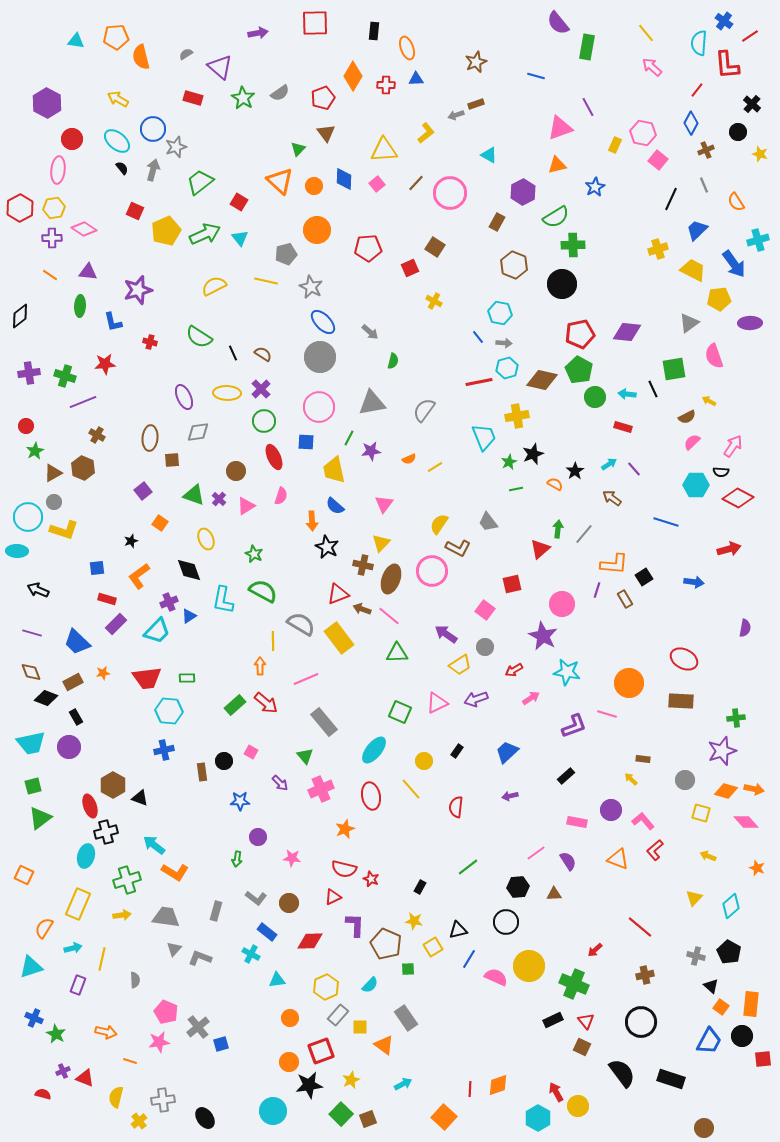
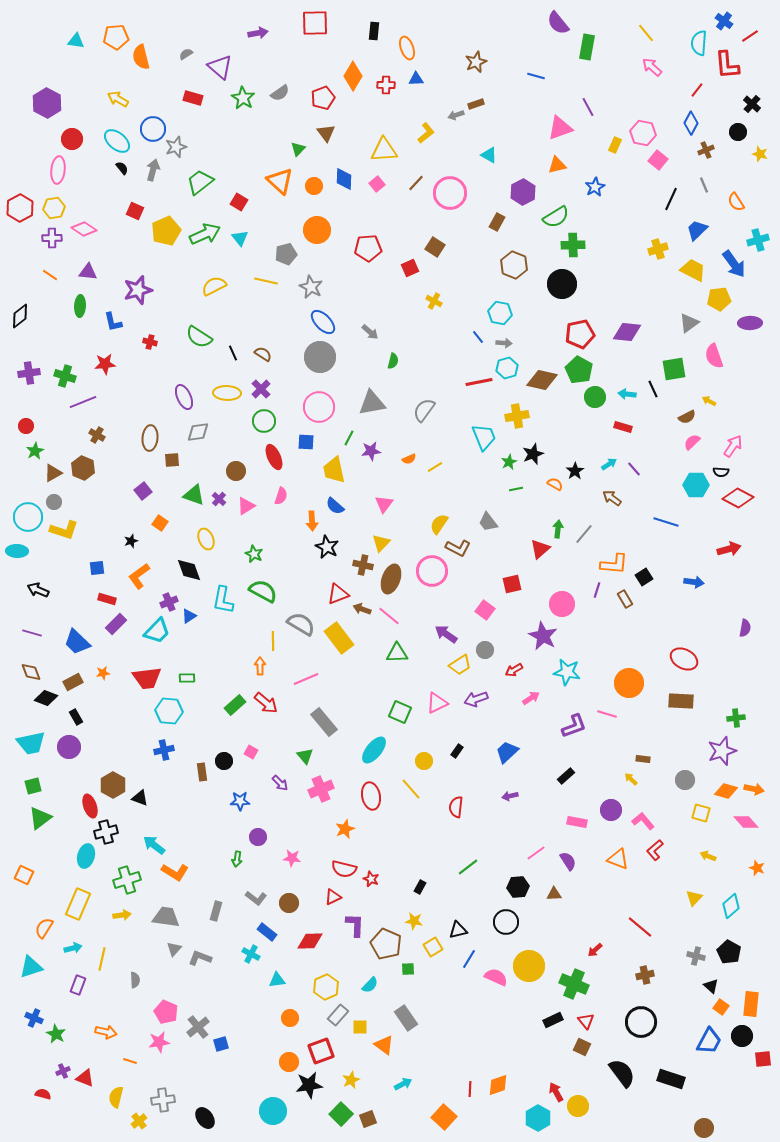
gray circle at (485, 647): moved 3 px down
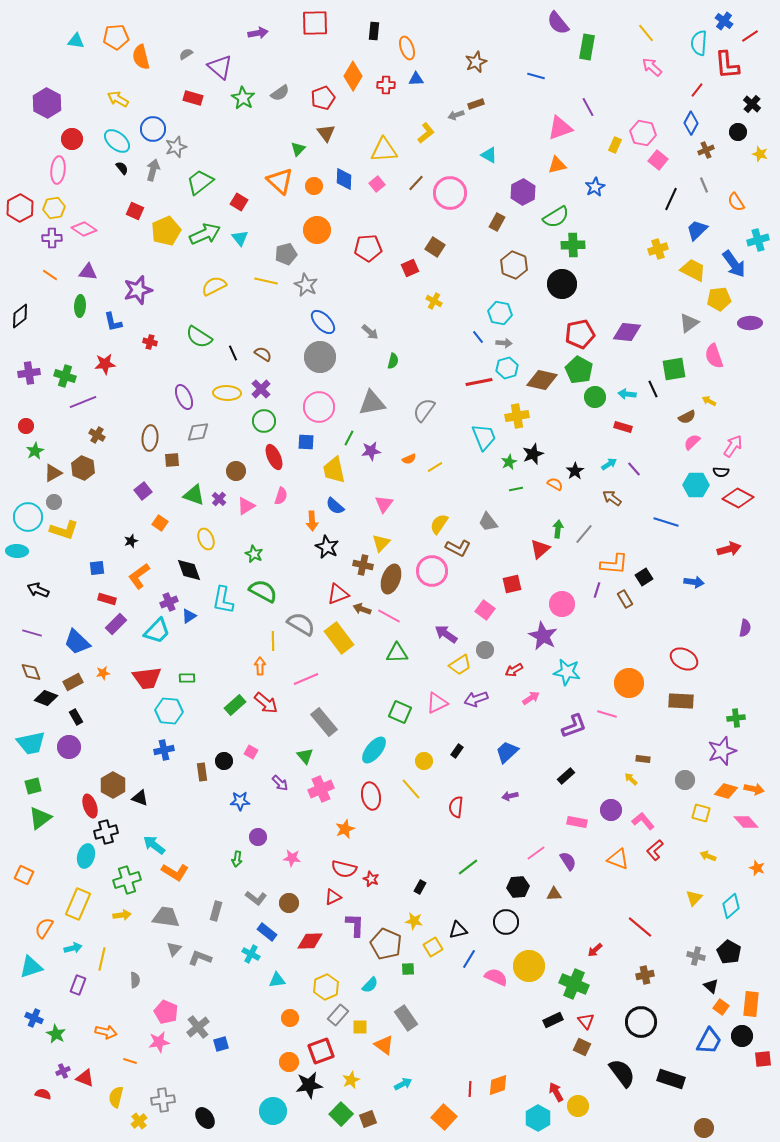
gray star at (311, 287): moved 5 px left, 2 px up
pink line at (389, 616): rotated 10 degrees counterclockwise
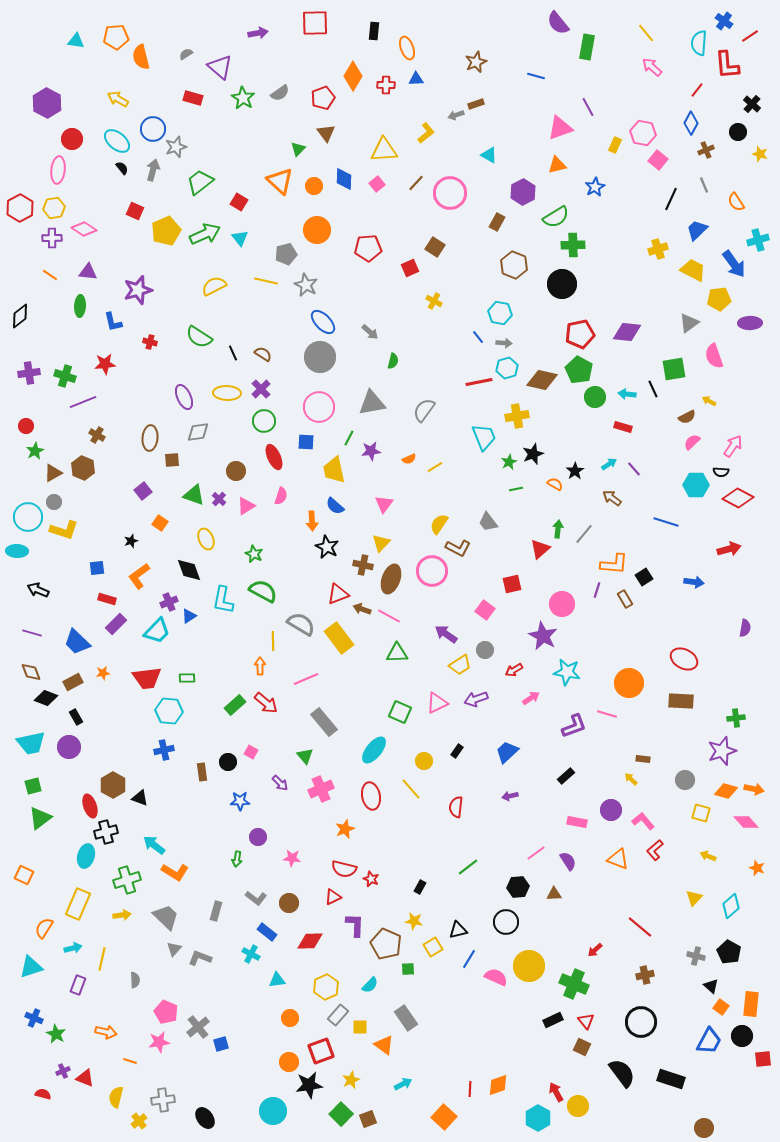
black circle at (224, 761): moved 4 px right, 1 px down
gray trapezoid at (166, 917): rotated 36 degrees clockwise
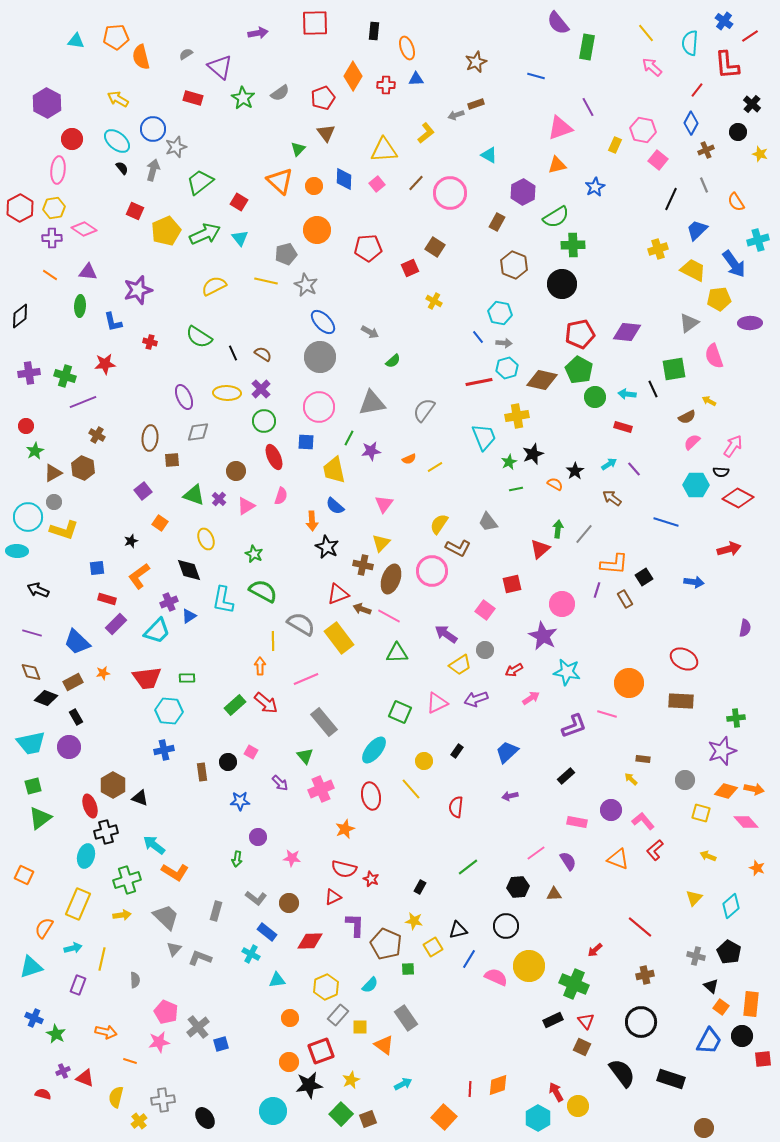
cyan semicircle at (699, 43): moved 9 px left
pink hexagon at (643, 133): moved 3 px up
gray arrow at (370, 332): rotated 12 degrees counterclockwise
green semicircle at (393, 361): rotated 35 degrees clockwise
black circle at (506, 922): moved 4 px down
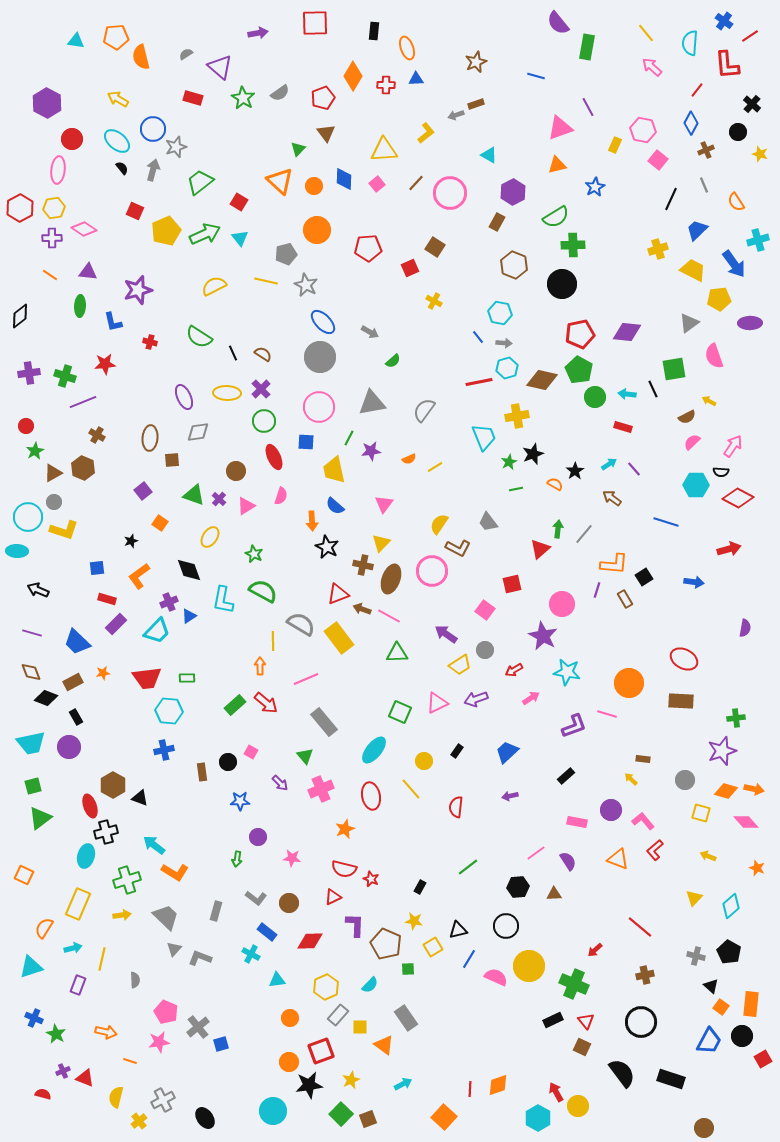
purple hexagon at (523, 192): moved 10 px left
yellow ellipse at (206, 539): moved 4 px right, 2 px up; rotated 55 degrees clockwise
red square at (763, 1059): rotated 24 degrees counterclockwise
gray cross at (163, 1100): rotated 20 degrees counterclockwise
